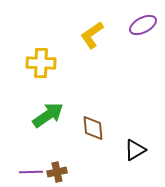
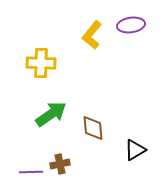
purple ellipse: moved 12 px left; rotated 20 degrees clockwise
yellow L-shape: rotated 16 degrees counterclockwise
green arrow: moved 3 px right, 1 px up
brown cross: moved 3 px right, 8 px up
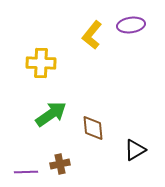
purple line: moved 5 px left
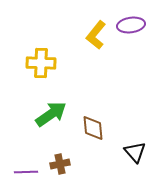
yellow L-shape: moved 4 px right
black triangle: moved 2 px down; rotated 40 degrees counterclockwise
